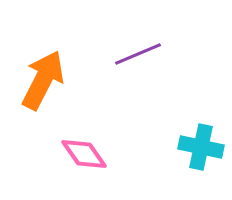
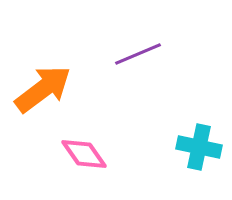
orange arrow: moved 9 px down; rotated 26 degrees clockwise
cyan cross: moved 2 px left
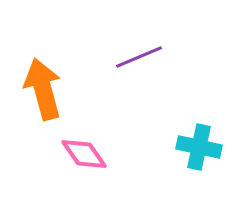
purple line: moved 1 px right, 3 px down
orange arrow: rotated 68 degrees counterclockwise
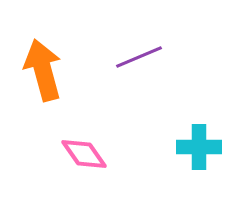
orange arrow: moved 19 px up
cyan cross: rotated 12 degrees counterclockwise
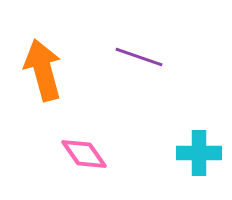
purple line: rotated 42 degrees clockwise
cyan cross: moved 6 px down
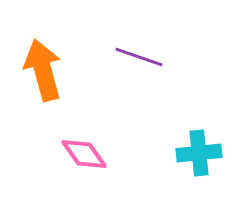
cyan cross: rotated 6 degrees counterclockwise
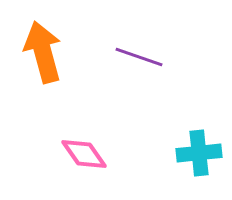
orange arrow: moved 18 px up
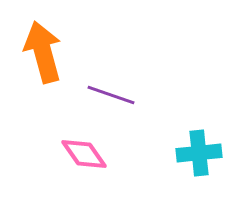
purple line: moved 28 px left, 38 px down
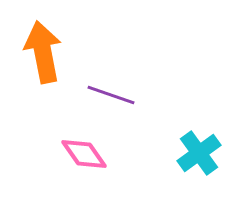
orange arrow: rotated 4 degrees clockwise
cyan cross: rotated 30 degrees counterclockwise
